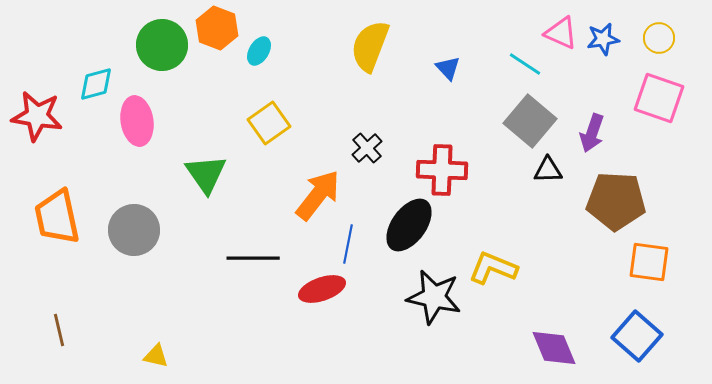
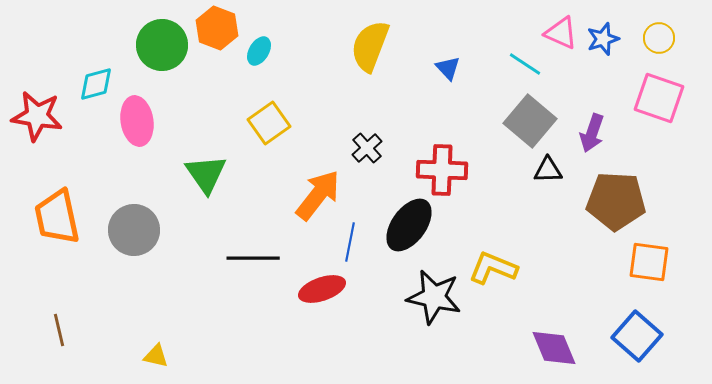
blue star: rotated 8 degrees counterclockwise
blue line: moved 2 px right, 2 px up
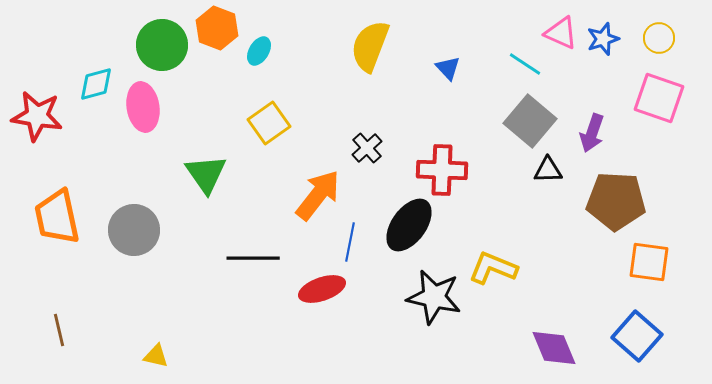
pink ellipse: moved 6 px right, 14 px up
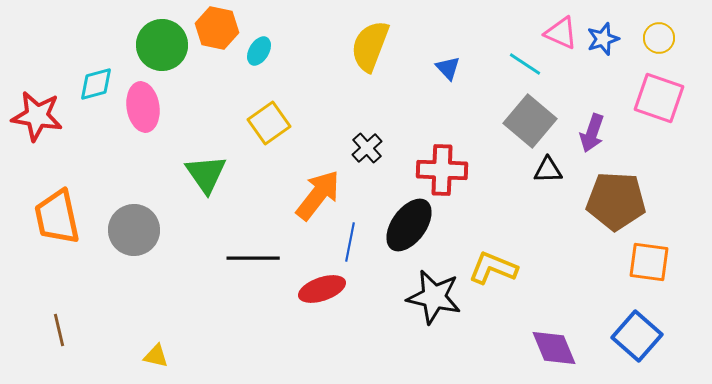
orange hexagon: rotated 9 degrees counterclockwise
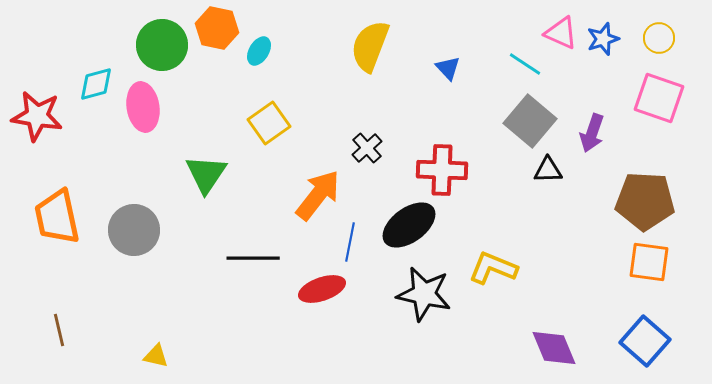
green triangle: rotated 9 degrees clockwise
brown pentagon: moved 29 px right
black ellipse: rotated 18 degrees clockwise
black star: moved 10 px left, 3 px up
blue square: moved 8 px right, 5 px down
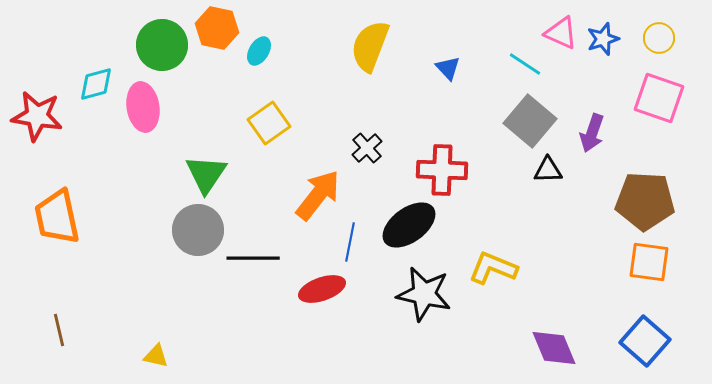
gray circle: moved 64 px right
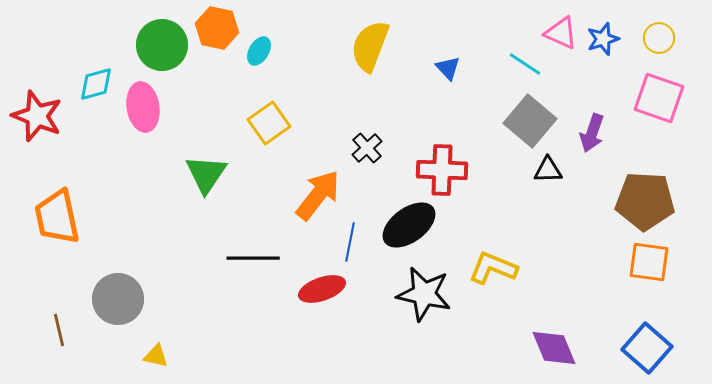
red star: rotated 12 degrees clockwise
gray circle: moved 80 px left, 69 px down
blue square: moved 2 px right, 7 px down
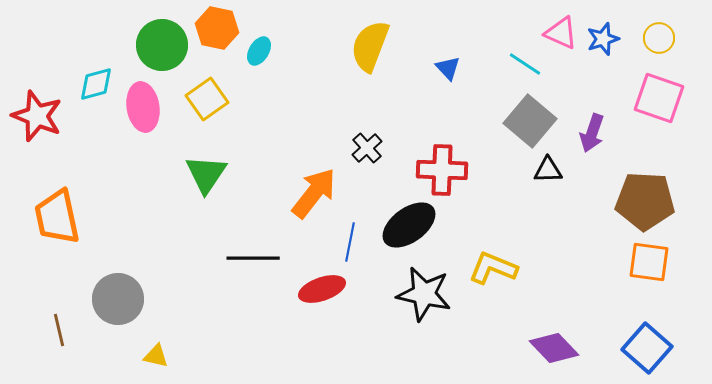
yellow square: moved 62 px left, 24 px up
orange arrow: moved 4 px left, 2 px up
purple diamond: rotated 21 degrees counterclockwise
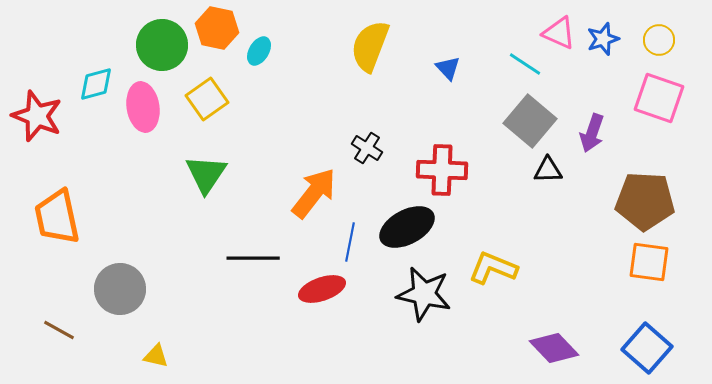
pink triangle: moved 2 px left
yellow circle: moved 2 px down
black cross: rotated 16 degrees counterclockwise
black ellipse: moved 2 px left, 2 px down; rotated 8 degrees clockwise
gray circle: moved 2 px right, 10 px up
brown line: rotated 48 degrees counterclockwise
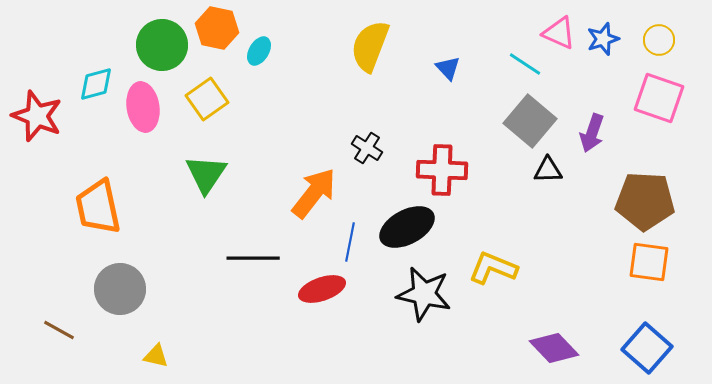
orange trapezoid: moved 41 px right, 10 px up
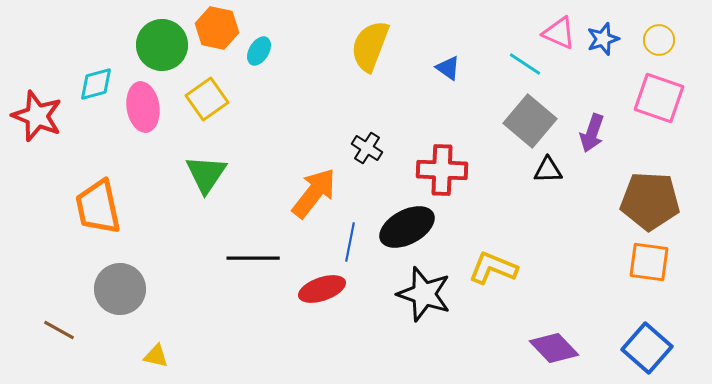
blue triangle: rotated 12 degrees counterclockwise
brown pentagon: moved 5 px right
black star: rotated 6 degrees clockwise
